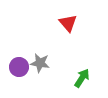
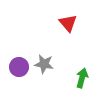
gray star: moved 4 px right, 1 px down
green arrow: rotated 18 degrees counterclockwise
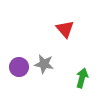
red triangle: moved 3 px left, 6 px down
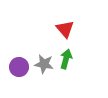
green arrow: moved 16 px left, 19 px up
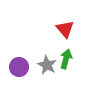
gray star: moved 3 px right, 1 px down; rotated 18 degrees clockwise
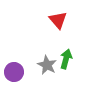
red triangle: moved 7 px left, 9 px up
purple circle: moved 5 px left, 5 px down
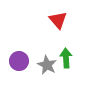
green arrow: moved 1 px up; rotated 18 degrees counterclockwise
purple circle: moved 5 px right, 11 px up
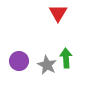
red triangle: moved 7 px up; rotated 12 degrees clockwise
